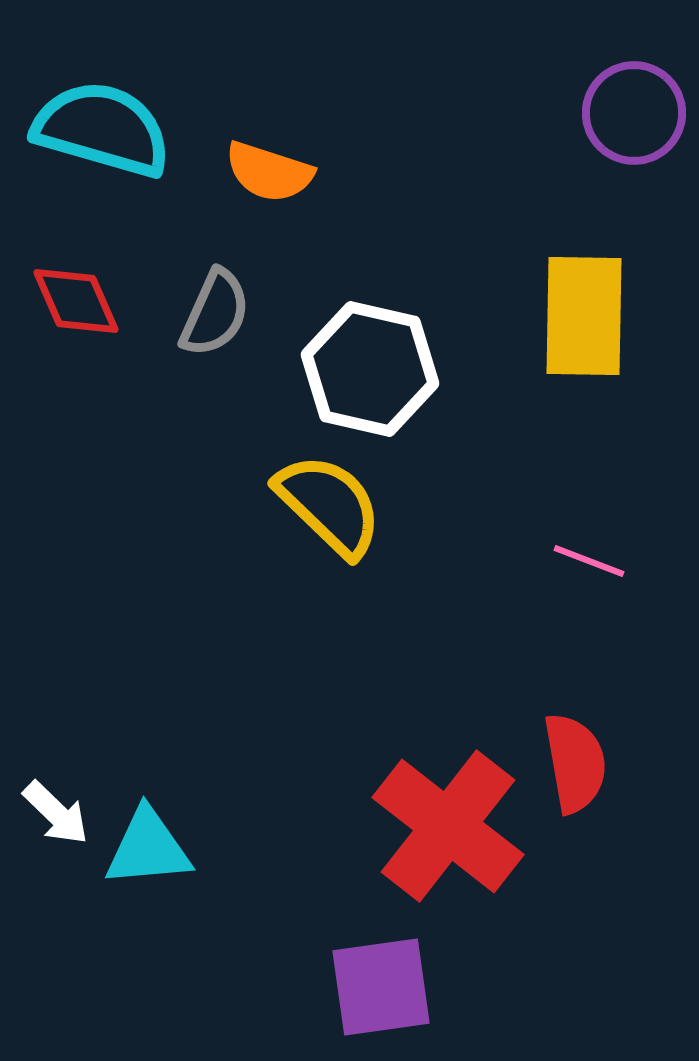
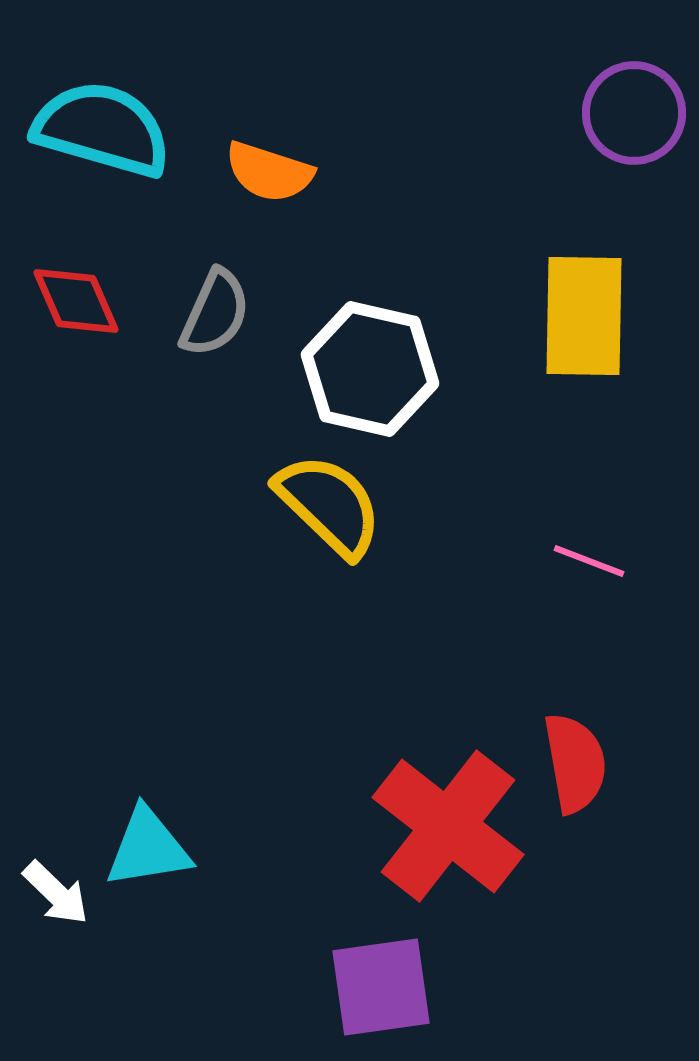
white arrow: moved 80 px down
cyan triangle: rotated 4 degrees counterclockwise
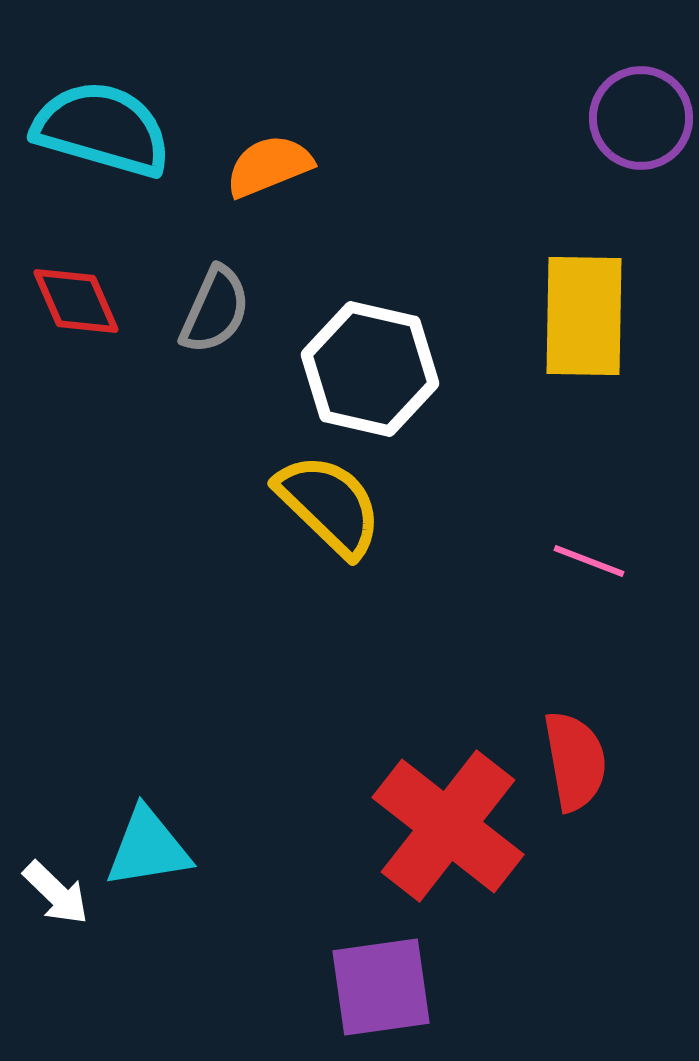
purple circle: moved 7 px right, 5 px down
orange semicircle: moved 6 px up; rotated 140 degrees clockwise
gray semicircle: moved 3 px up
red semicircle: moved 2 px up
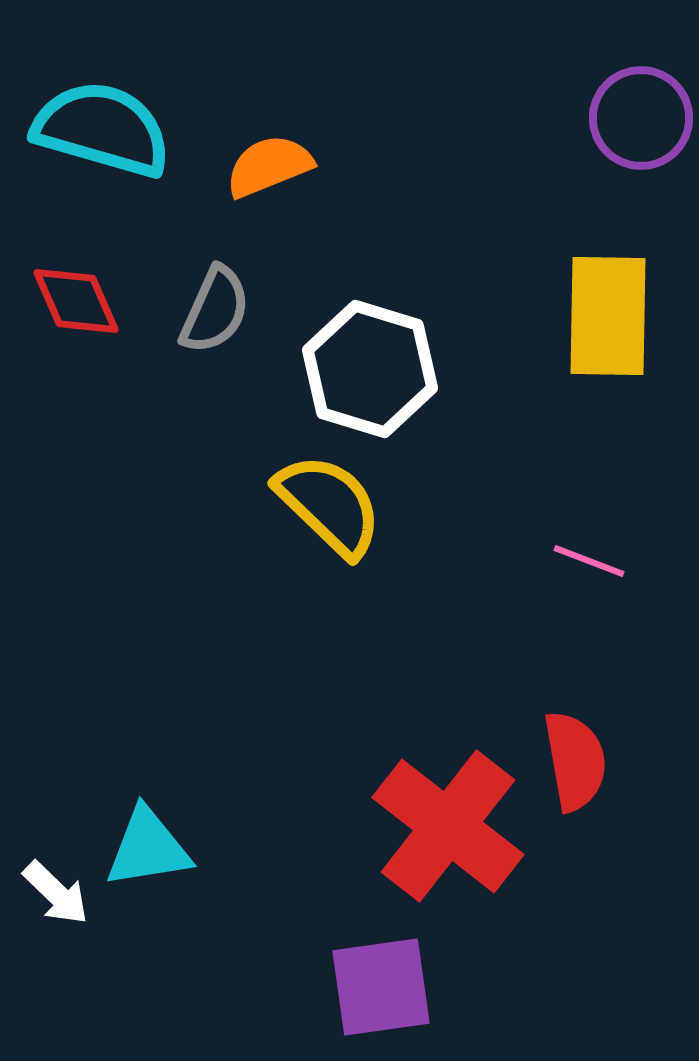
yellow rectangle: moved 24 px right
white hexagon: rotated 4 degrees clockwise
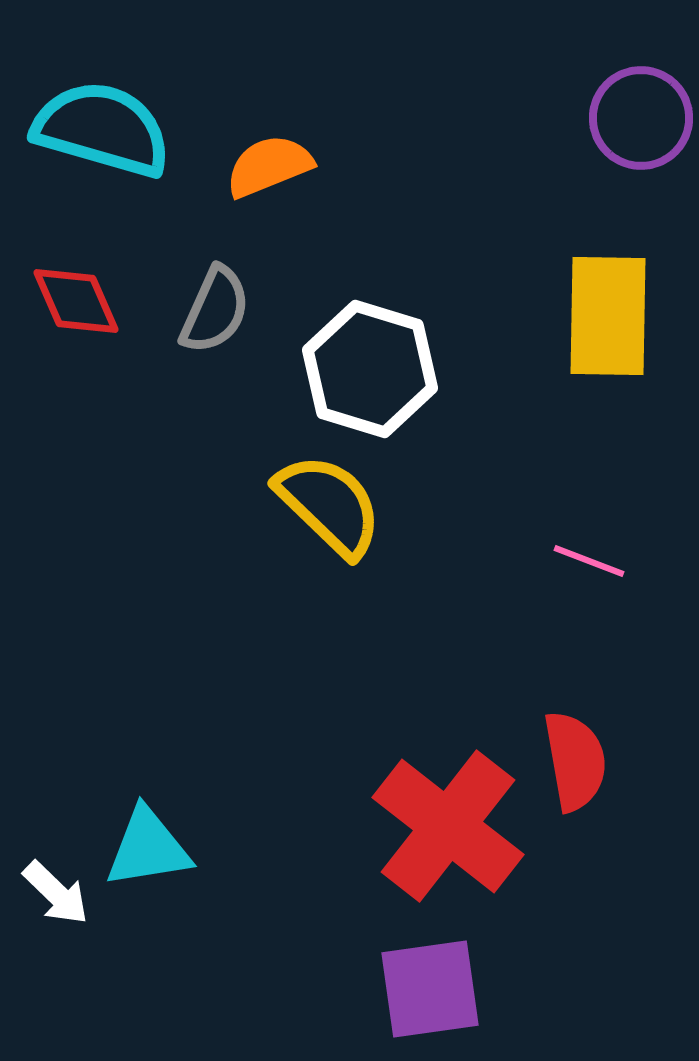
purple square: moved 49 px right, 2 px down
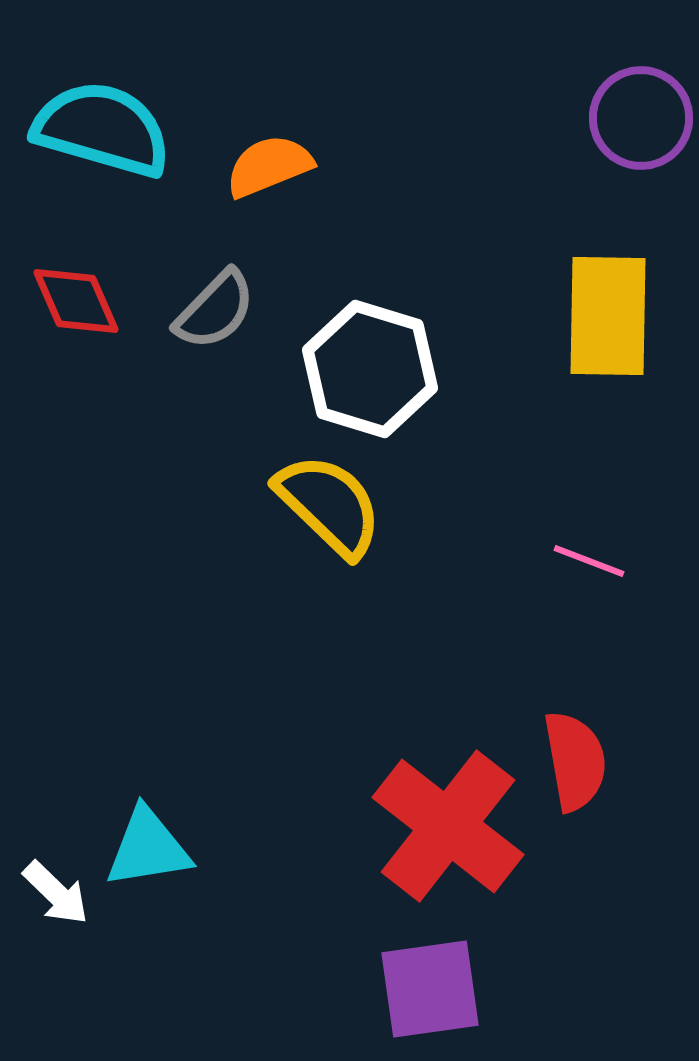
gray semicircle: rotated 20 degrees clockwise
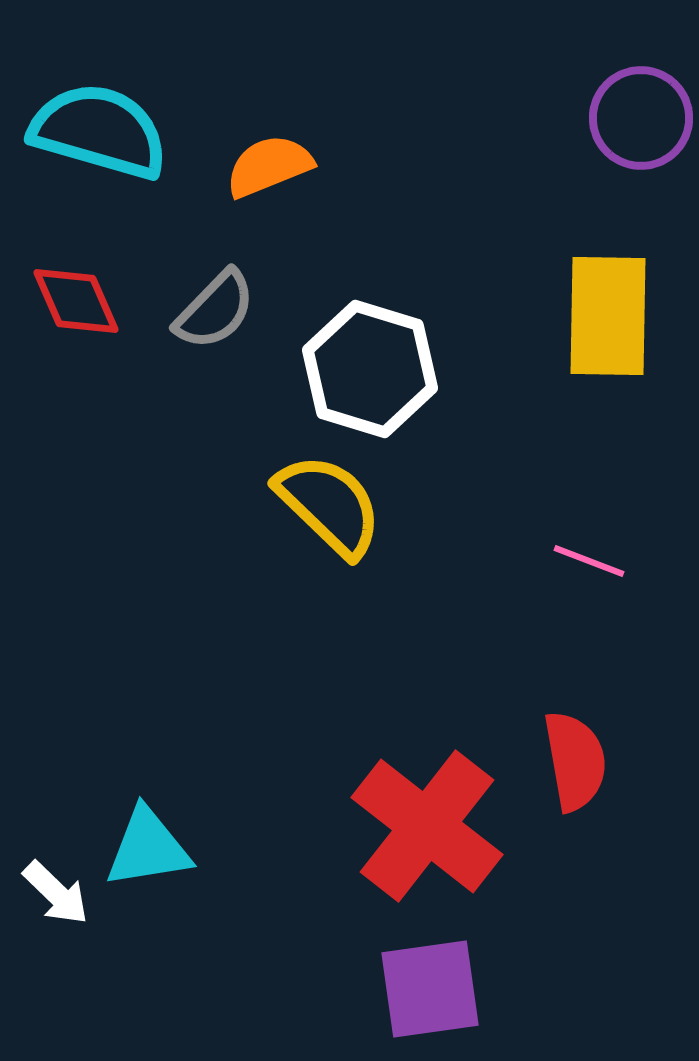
cyan semicircle: moved 3 px left, 2 px down
red cross: moved 21 px left
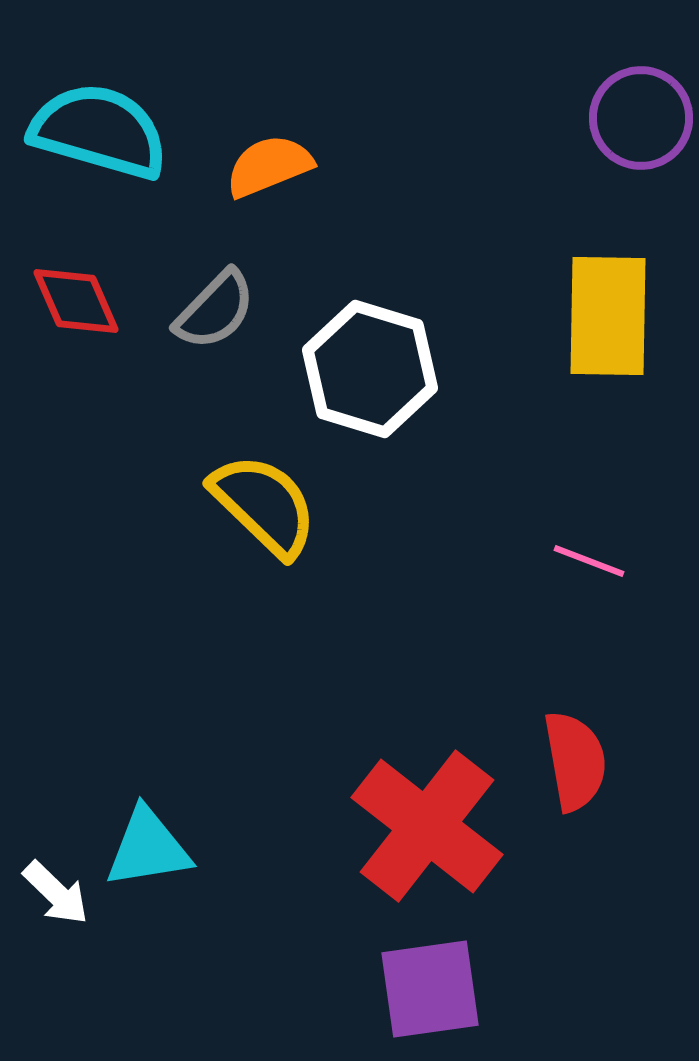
yellow semicircle: moved 65 px left
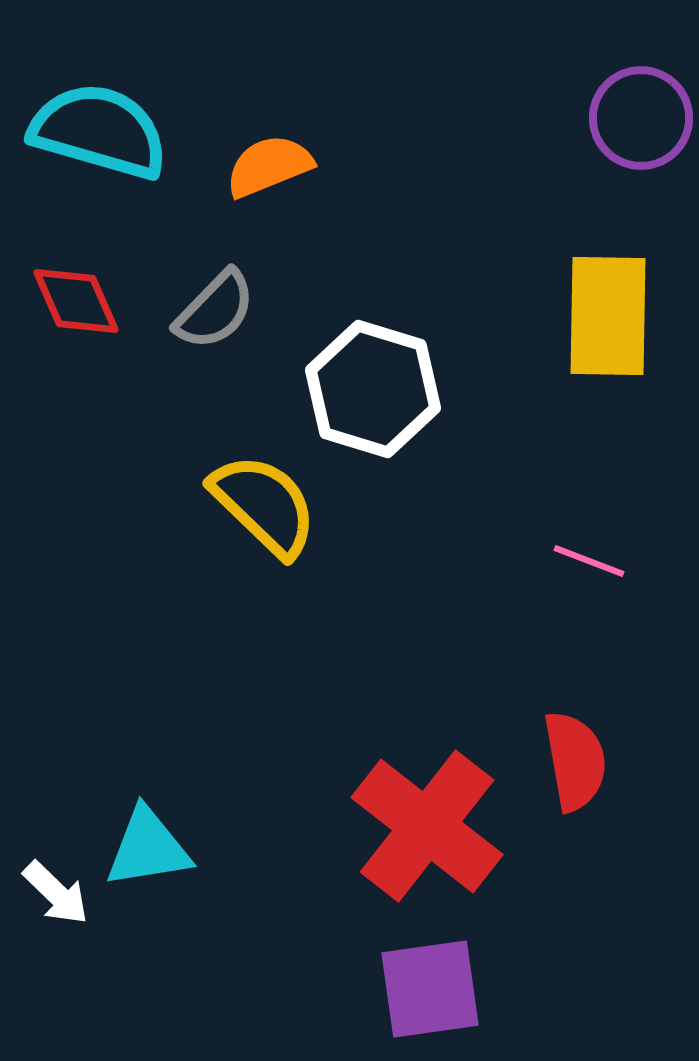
white hexagon: moved 3 px right, 20 px down
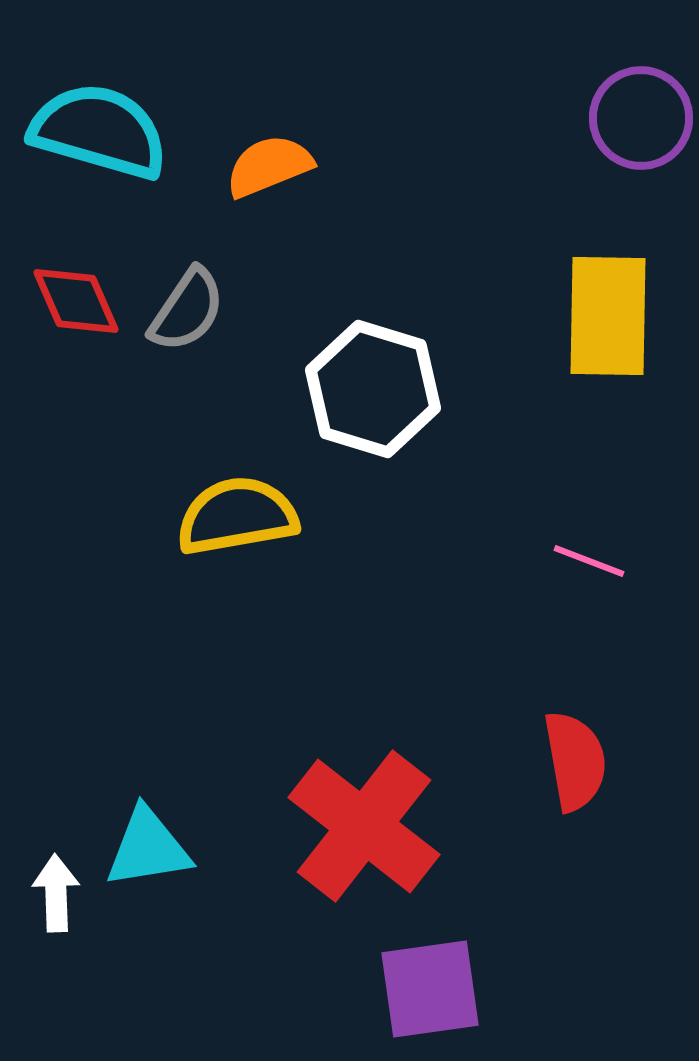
gray semicircle: moved 28 px left; rotated 10 degrees counterclockwise
yellow semicircle: moved 27 px left, 11 px down; rotated 54 degrees counterclockwise
red cross: moved 63 px left
white arrow: rotated 136 degrees counterclockwise
